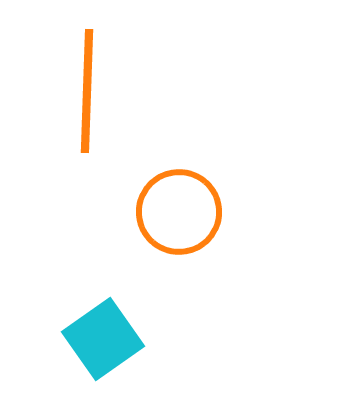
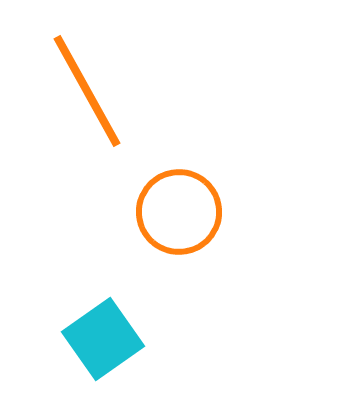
orange line: rotated 31 degrees counterclockwise
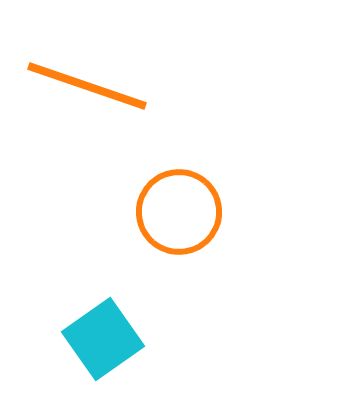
orange line: moved 5 px up; rotated 42 degrees counterclockwise
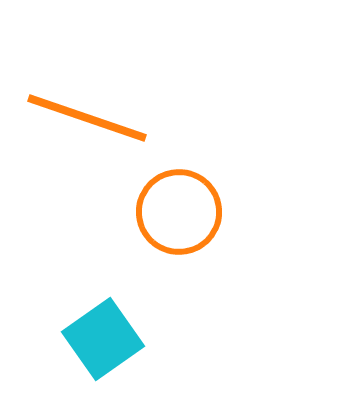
orange line: moved 32 px down
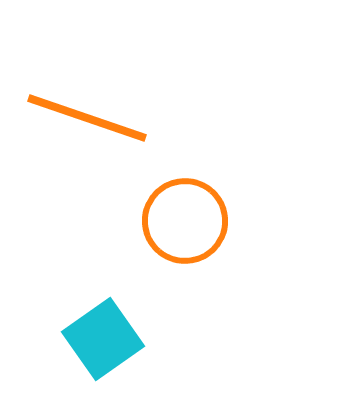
orange circle: moved 6 px right, 9 px down
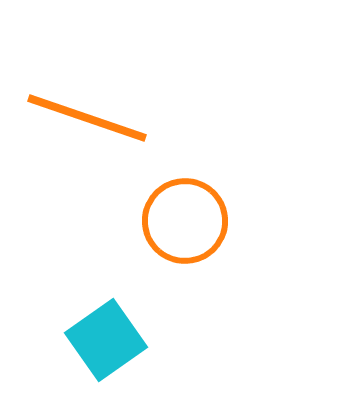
cyan square: moved 3 px right, 1 px down
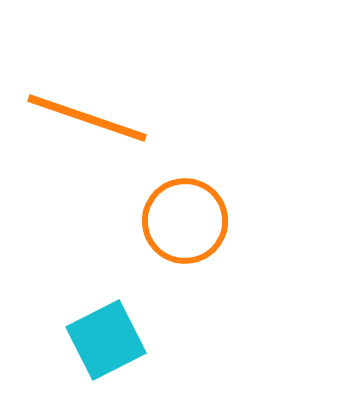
cyan square: rotated 8 degrees clockwise
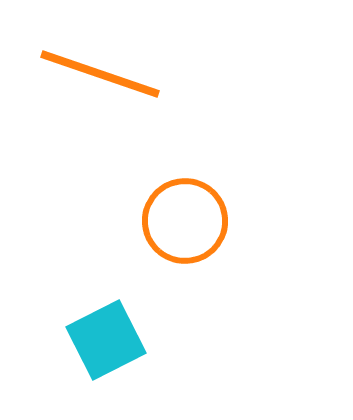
orange line: moved 13 px right, 44 px up
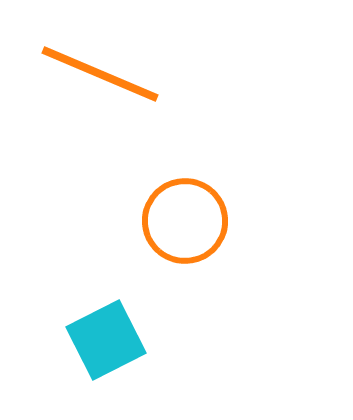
orange line: rotated 4 degrees clockwise
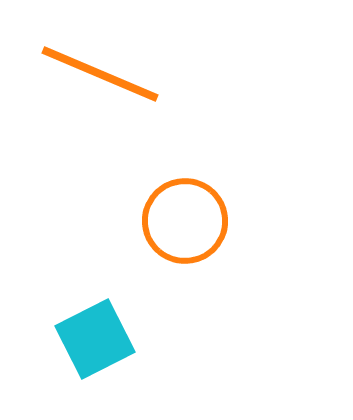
cyan square: moved 11 px left, 1 px up
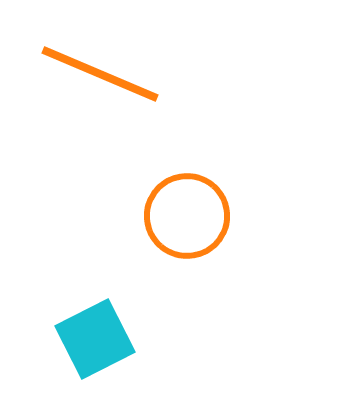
orange circle: moved 2 px right, 5 px up
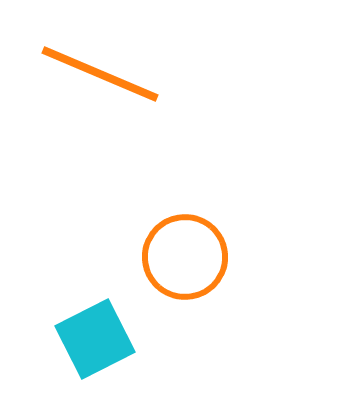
orange circle: moved 2 px left, 41 px down
